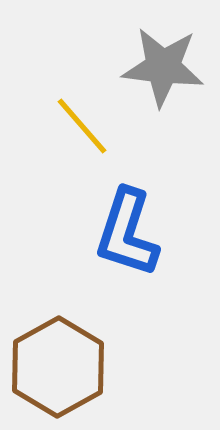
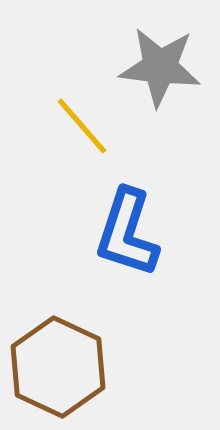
gray star: moved 3 px left
brown hexagon: rotated 6 degrees counterclockwise
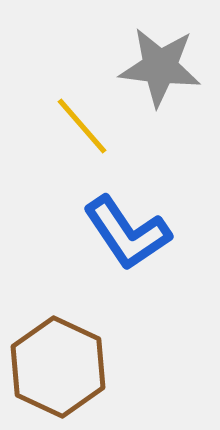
blue L-shape: rotated 52 degrees counterclockwise
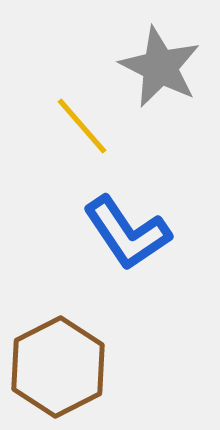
gray star: rotated 20 degrees clockwise
brown hexagon: rotated 8 degrees clockwise
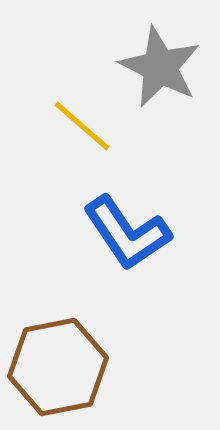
yellow line: rotated 8 degrees counterclockwise
brown hexagon: rotated 16 degrees clockwise
